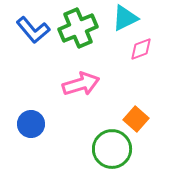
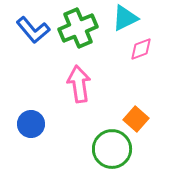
pink arrow: moved 2 px left; rotated 81 degrees counterclockwise
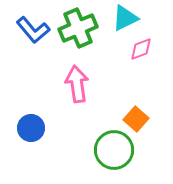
pink arrow: moved 2 px left
blue circle: moved 4 px down
green circle: moved 2 px right, 1 px down
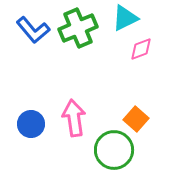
pink arrow: moved 3 px left, 34 px down
blue circle: moved 4 px up
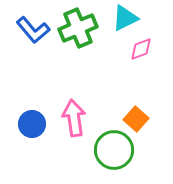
blue circle: moved 1 px right
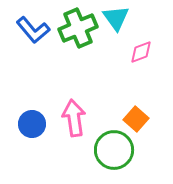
cyan triangle: moved 9 px left; rotated 40 degrees counterclockwise
pink diamond: moved 3 px down
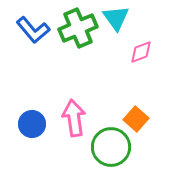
green circle: moved 3 px left, 3 px up
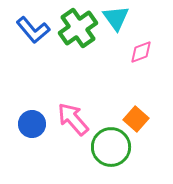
green cross: rotated 12 degrees counterclockwise
pink arrow: moved 1 px left, 1 px down; rotated 33 degrees counterclockwise
